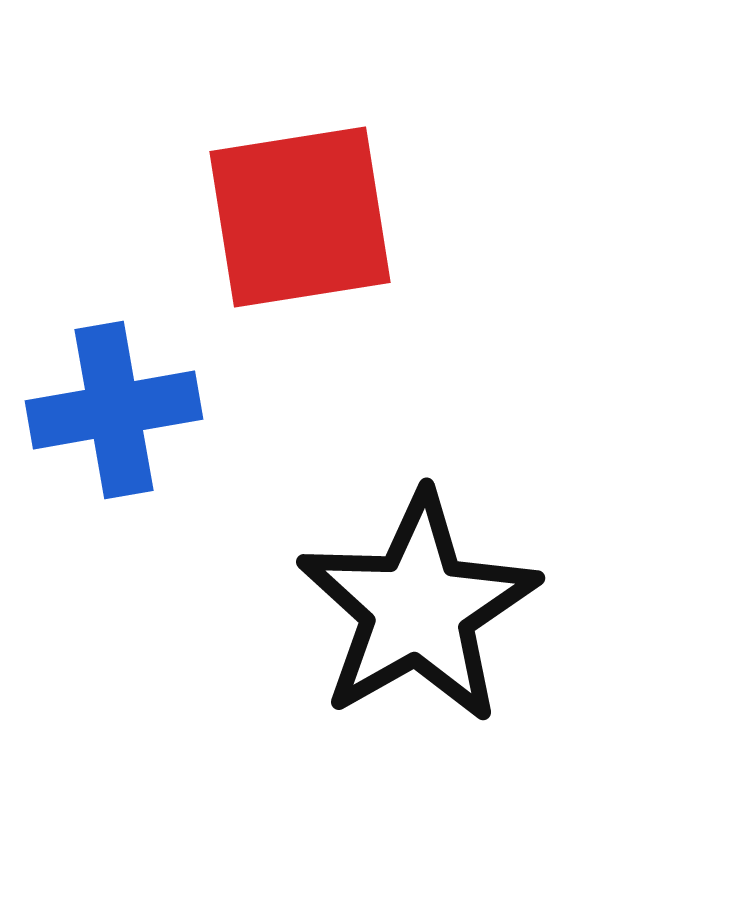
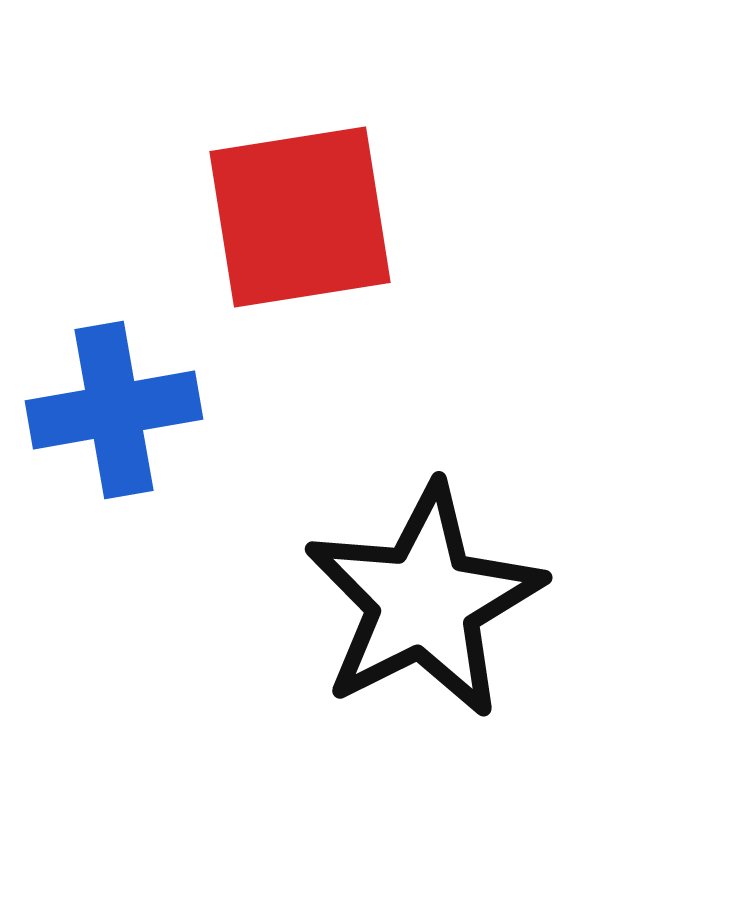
black star: moved 6 px right, 7 px up; rotated 3 degrees clockwise
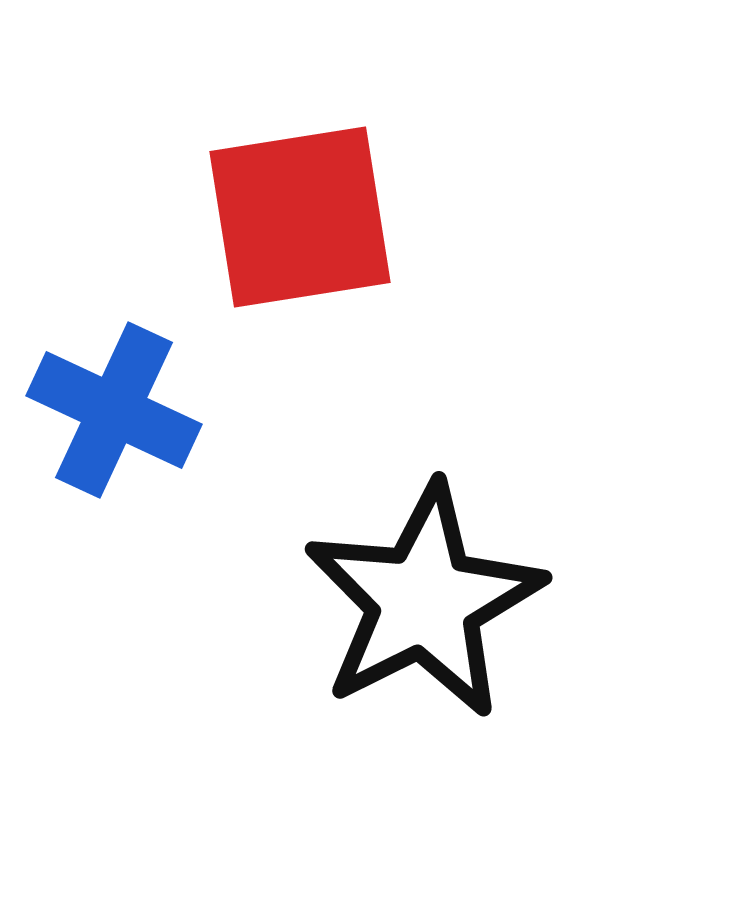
blue cross: rotated 35 degrees clockwise
